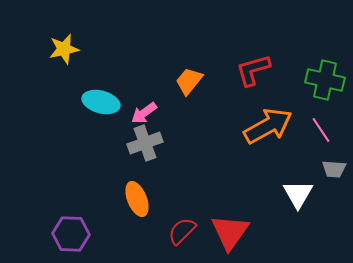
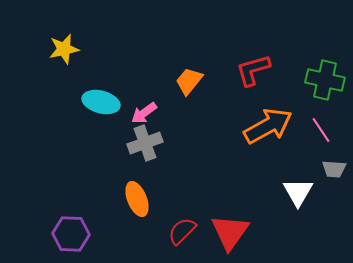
white triangle: moved 2 px up
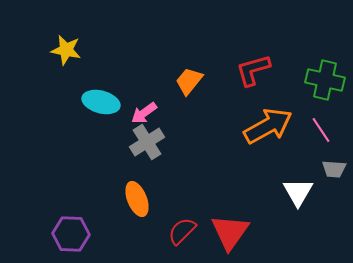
yellow star: moved 2 px right, 1 px down; rotated 24 degrees clockwise
gray cross: moved 2 px right, 1 px up; rotated 12 degrees counterclockwise
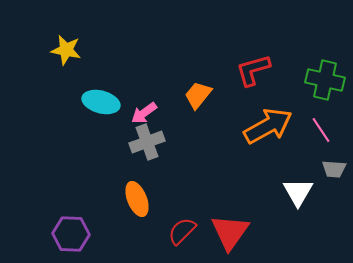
orange trapezoid: moved 9 px right, 14 px down
gray cross: rotated 12 degrees clockwise
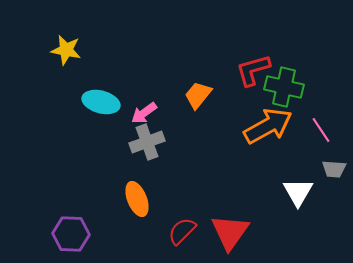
green cross: moved 41 px left, 7 px down
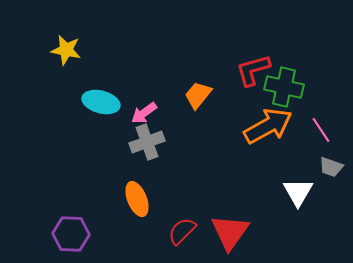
gray trapezoid: moved 3 px left, 2 px up; rotated 15 degrees clockwise
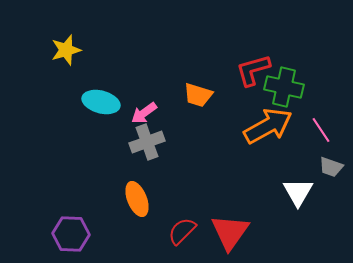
yellow star: rotated 28 degrees counterclockwise
orange trapezoid: rotated 112 degrees counterclockwise
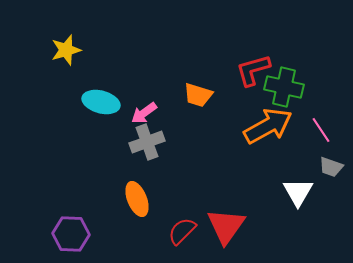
red triangle: moved 4 px left, 6 px up
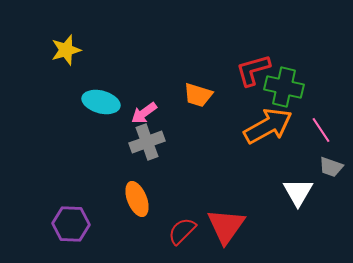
purple hexagon: moved 10 px up
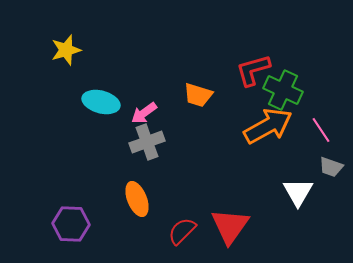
green cross: moved 1 px left, 3 px down; rotated 12 degrees clockwise
red triangle: moved 4 px right
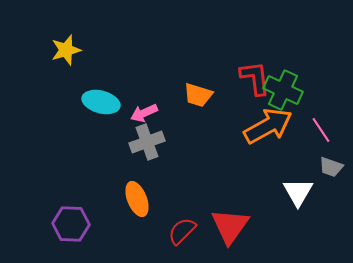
red L-shape: moved 2 px right, 8 px down; rotated 99 degrees clockwise
pink arrow: rotated 12 degrees clockwise
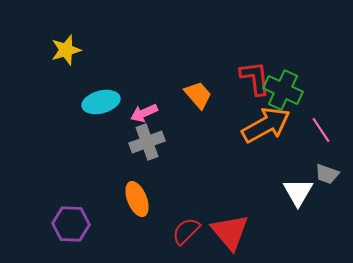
orange trapezoid: rotated 148 degrees counterclockwise
cyan ellipse: rotated 30 degrees counterclockwise
orange arrow: moved 2 px left, 1 px up
gray trapezoid: moved 4 px left, 7 px down
red triangle: moved 6 px down; rotated 15 degrees counterclockwise
red semicircle: moved 4 px right
